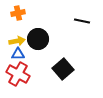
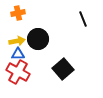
black line: moved 1 px right, 2 px up; rotated 56 degrees clockwise
red cross: moved 2 px up
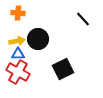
orange cross: rotated 16 degrees clockwise
black line: rotated 21 degrees counterclockwise
black square: rotated 15 degrees clockwise
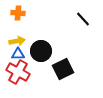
black circle: moved 3 px right, 12 px down
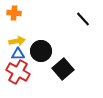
orange cross: moved 4 px left
black square: rotated 15 degrees counterclockwise
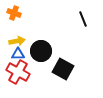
orange cross: rotated 16 degrees clockwise
black line: rotated 21 degrees clockwise
black square: rotated 20 degrees counterclockwise
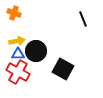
black circle: moved 5 px left
